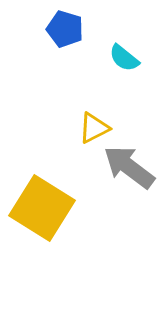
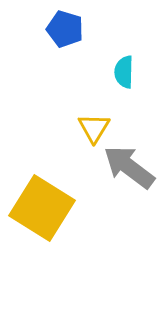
cyan semicircle: moved 14 px down; rotated 52 degrees clockwise
yellow triangle: rotated 32 degrees counterclockwise
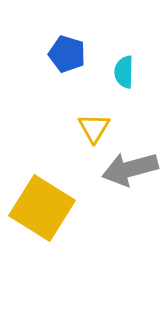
blue pentagon: moved 2 px right, 25 px down
gray arrow: moved 1 px right, 2 px down; rotated 52 degrees counterclockwise
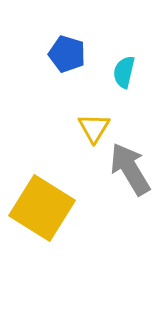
cyan semicircle: rotated 12 degrees clockwise
gray arrow: rotated 74 degrees clockwise
